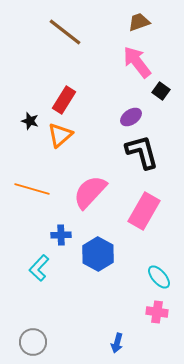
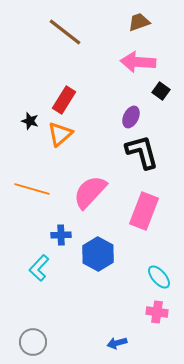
pink arrow: moved 1 px right; rotated 48 degrees counterclockwise
purple ellipse: rotated 30 degrees counterclockwise
orange triangle: moved 1 px up
pink rectangle: rotated 9 degrees counterclockwise
blue arrow: rotated 60 degrees clockwise
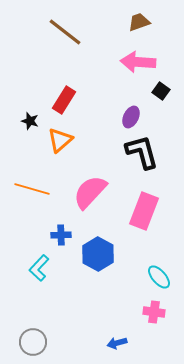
orange triangle: moved 6 px down
pink cross: moved 3 px left
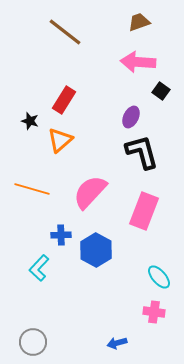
blue hexagon: moved 2 px left, 4 px up
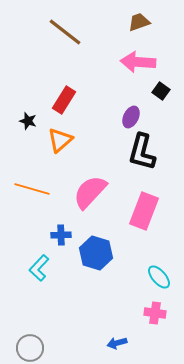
black star: moved 2 px left
black L-shape: rotated 150 degrees counterclockwise
blue hexagon: moved 3 px down; rotated 12 degrees counterclockwise
pink cross: moved 1 px right, 1 px down
gray circle: moved 3 px left, 6 px down
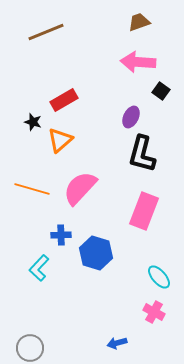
brown line: moved 19 px left; rotated 60 degrees counterclockwise
red rectangle: rotated 28 degrees clockwise
black star: moved 5 px right, 1 px down
black L-shape: moved 2 px down
pink semicircle: moved 10 px left, 4 px up
pink cross: moved 1 px left, 1 px up; rotated 20 degrees clockwise
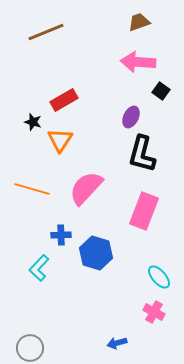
orange triangle: rotated 16 degrees counterclockwise
pink semicircle: moved 6 px right
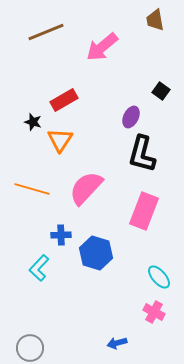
brown trapezoid: moved 16 px right, 2 px up; rotated 80 degrees counterclockwise
pink arrow: moved 36 px left, 15 px up; rotated 44 degrees counterclockwise
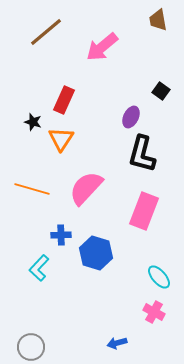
brown trapezoid: moved 3 px right
brown line: rotated 18 degrees counterclockwise
red rectangle: rotated 36 degrees counterclockwise
orange triangle: moved 1 px right, 1 px up
gray circle: moved 1 px right, 1 px up
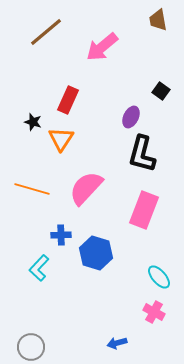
red rectangle: moved 4 px right
pink rectangle: moved 1 px up
